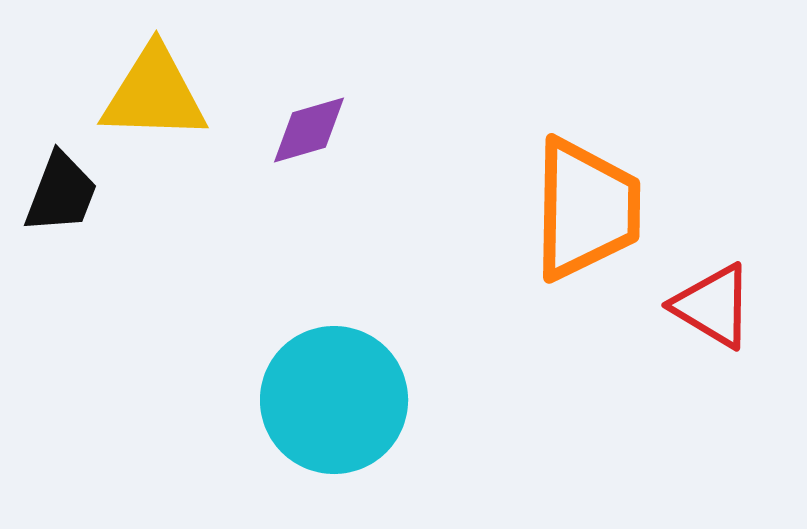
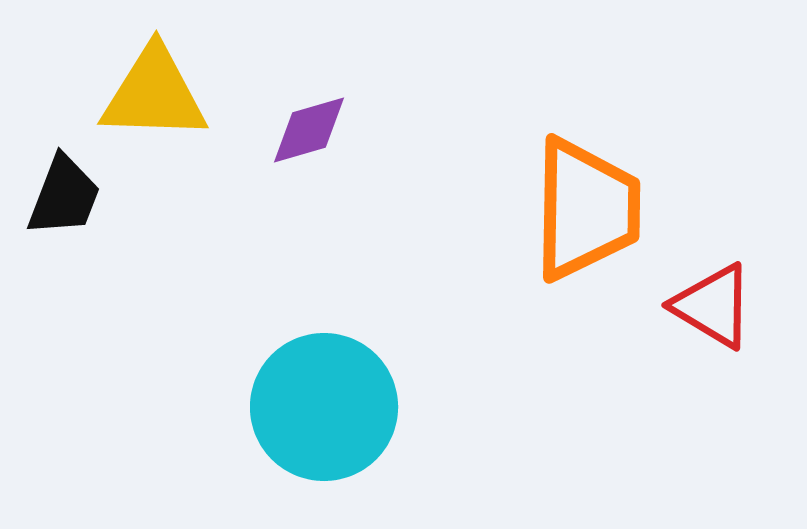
black trapezoid: moved 3 px right, 3 px down
cyan circle: moved 10 px left, 7 px down
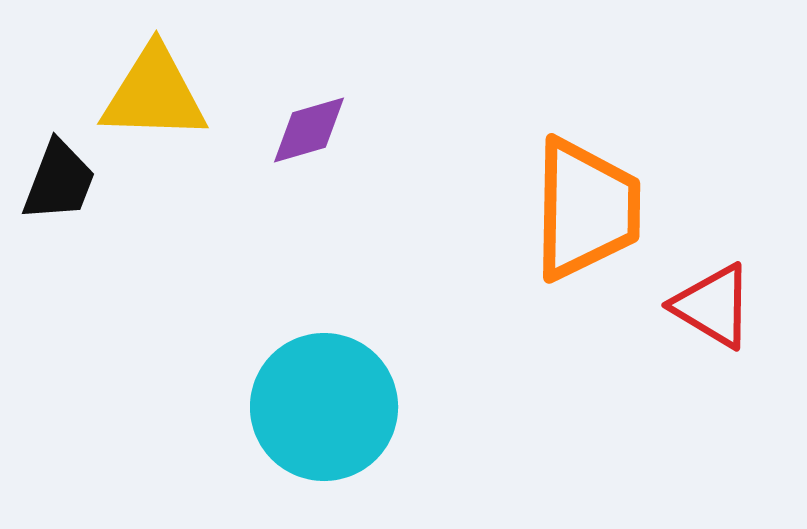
black trapezoid: moved 5 px left, 15 px up
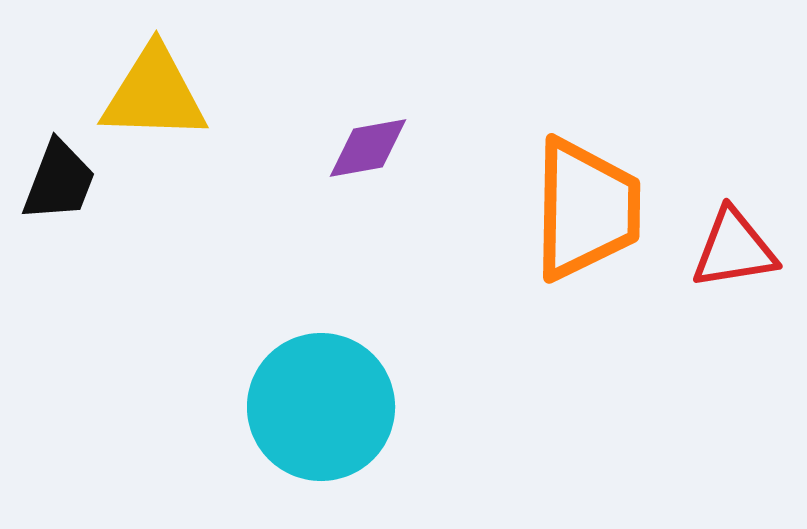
purple diamond: moved 59 px right, 18 px down; rotated 6 degrees clockwise
red triangle: moved 21 px right, 57 px up; rotated 40 degrees counterclockwise
cyan circle: moved 3 px left
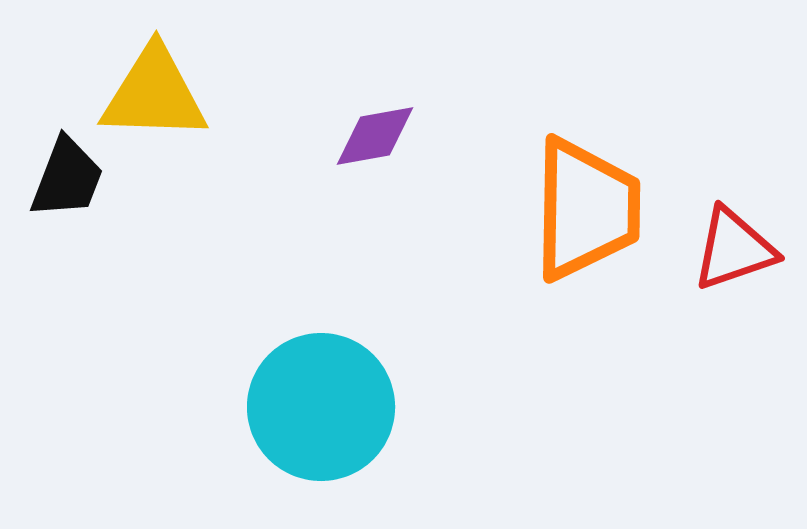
purple diamond: moved 7 px right, 12 px up
black trapezoid: moved 8 px right, 3 px up
red triangle: rotated 10 degrees counterclockwise
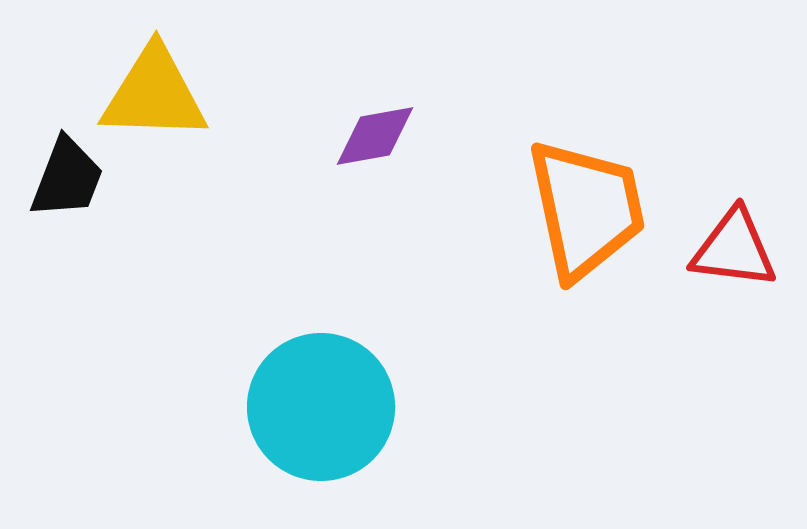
orange trapezoid: rotated 13 degrees counterclockwise
red triangle: rotated 26 degrees clockwise
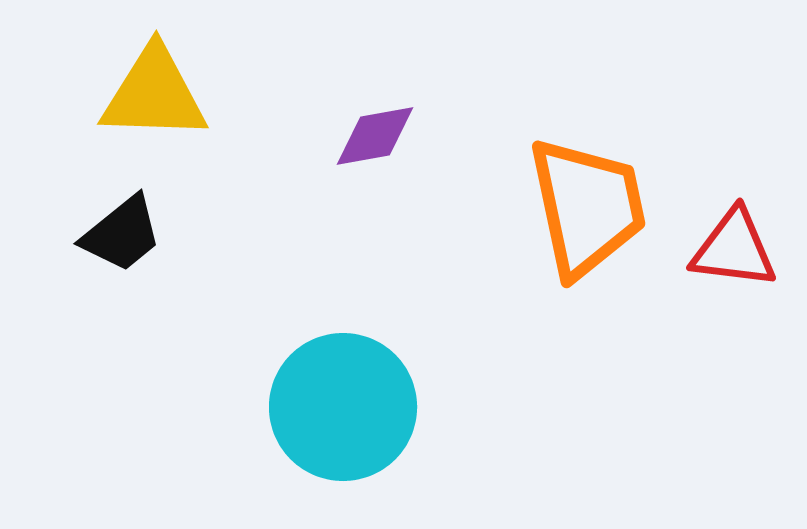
black trapezoid: moved 55 px right, 56 px down; rotated 30 degrees clockwise
orange trapezoid: moved 1 px right, 2 px up
cyan circle: moved 22 px right
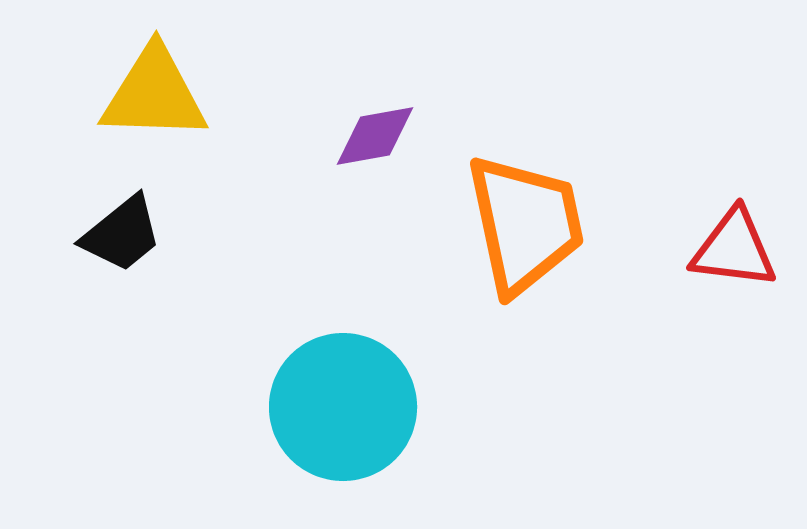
orange trapezoid: moved 62 px left, 17 px down
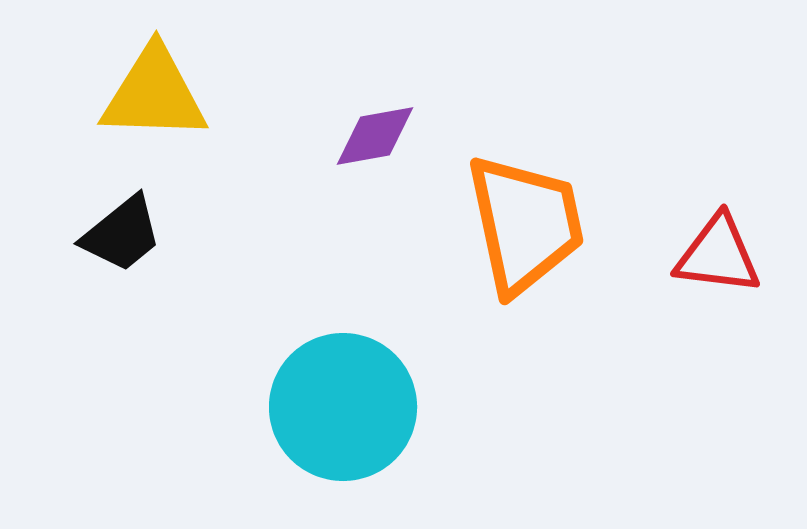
red triangle: moved 16 px left, 6 px down
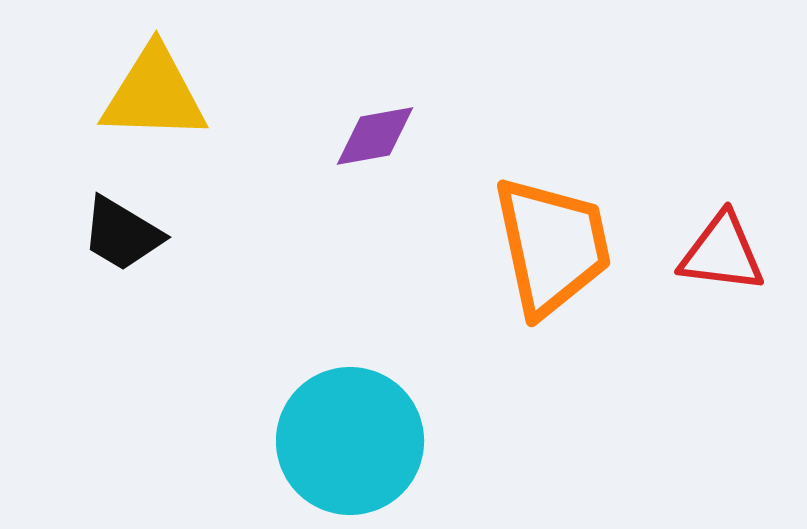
orange trapezoid: moved 27 px right, 22 px down
black trapezoid: rotated 70 degrees clockwise
red triangle: moved 4 px right, 2 px up
cyan circle: moved 7 px right, 34 px down
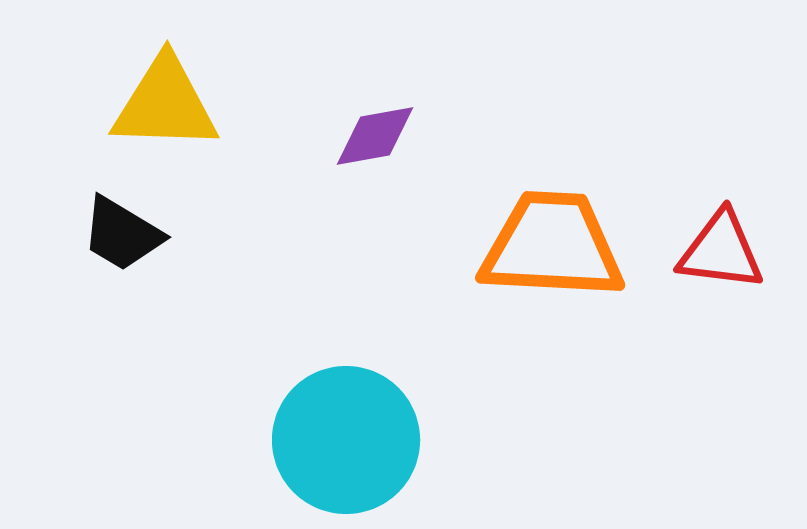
yellow triangle: moved 11 px right, 10 px down
orange trapezoid: rotated 75 degrees counterclockwise
red triangle: moved 1 px left, 2 px up
cyan circle: moved 4 px left, 1 px up
